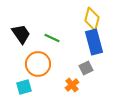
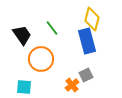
black trapezoid: moved 1 px right, 1 px down
green line: moved 10 px up; rotated 28 degrees clockwise
blue rectangle: moved 7 px left, 1 px up
orange circle: moved 3 px right, 5 px up
gray square: moved 7 px down
cyan square: rotated 21 degrees clockwise
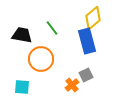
yellow diamond: moved 1 px right, 1 px up; rotated 35 degrees clockwise
black trapezoid: rotated 45 degrees counterclockwise
cyan square: moved 2 px left
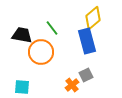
orange circle: moved 7 px up
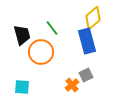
black trapezoid: rotated 65 degrees clockwise
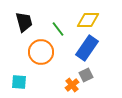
yellow diamond: moved 5 px left, 2 px down; rotated 40 degrees clockwise
green line: moved 6 px right, 1 px down
black trapezoid: moved 2 px right, 13 px up
blue rectangle: moved 7 px down; rotated 50 degrees clockwise
cyan square: moved 3 px left, 5 px up
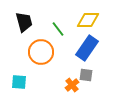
gray square: rotated 32 degrees clockwise
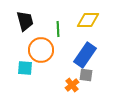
black trapezoid: moved 1 px right, 1 px up
green line: rotated 35 degrees clockwise
blue rectangle: moved 2 px left, 7 px down
orange circle: moved 2 px up
cyan square: moved 6 px right, 14 px up
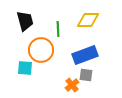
blue rectangle: rotated 35 degrees clockwise
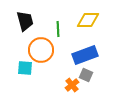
gray square: rotated 16 degrees clockwise
